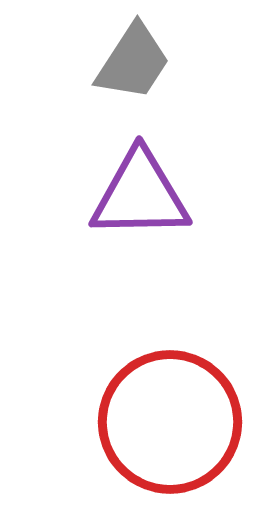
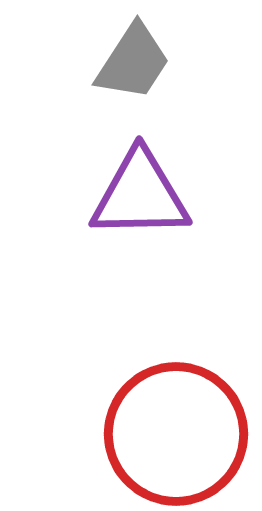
red circle: moved 6 px right, 12 px down
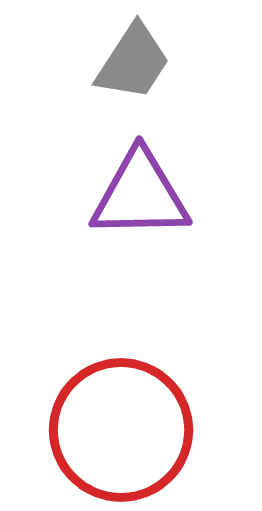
red circle: moved 55 px left, 4 px up
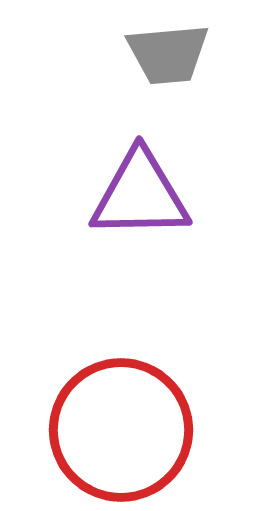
gray trapezoid: moved 35 px right, 8 px up; rotated 52 degrees clockwise
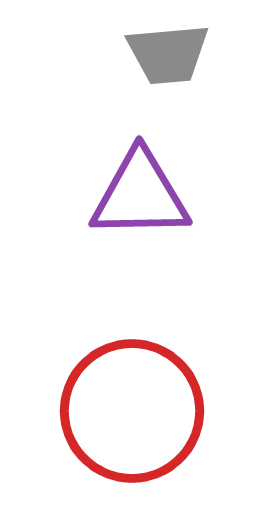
red circle: moved 11 px right, 19 px up
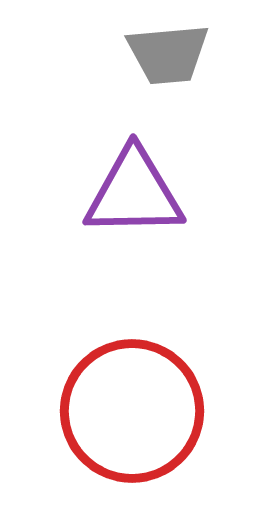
purple triangle: moved 6 px left, 2 px up
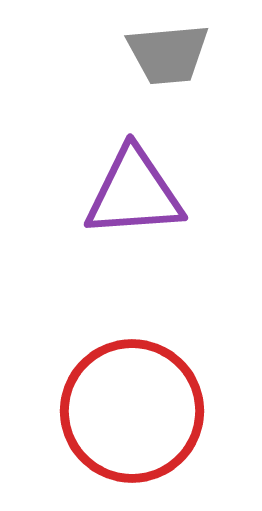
purple triangle: rotated 3 degrees counterclockwise
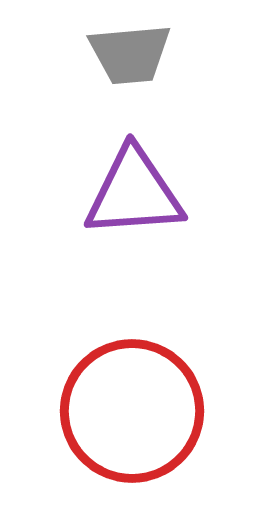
gray trapezoid: moved 38 px left
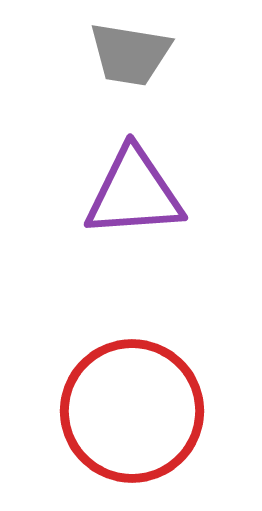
gray trapezoid: rotated 14 degrees clockwise
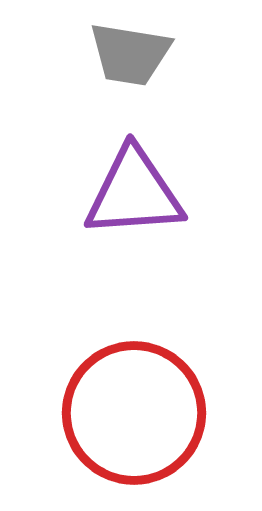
red circle: moved 2 px right, 2 px down
